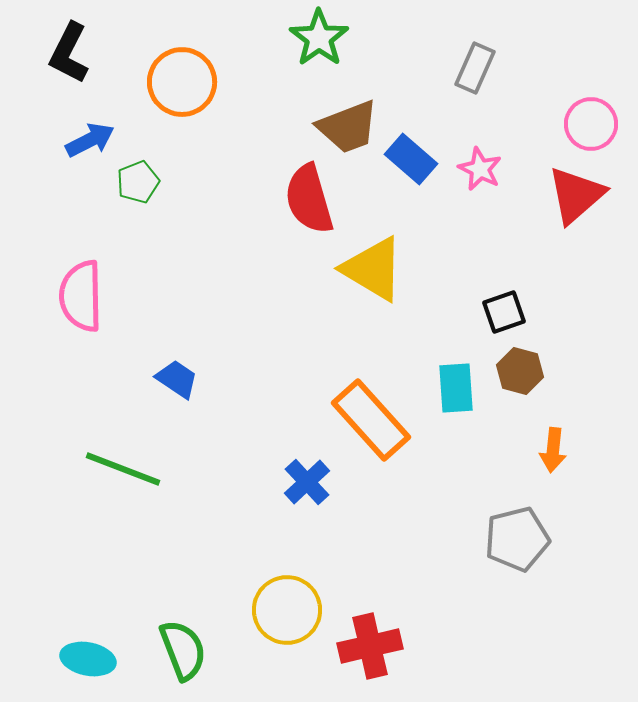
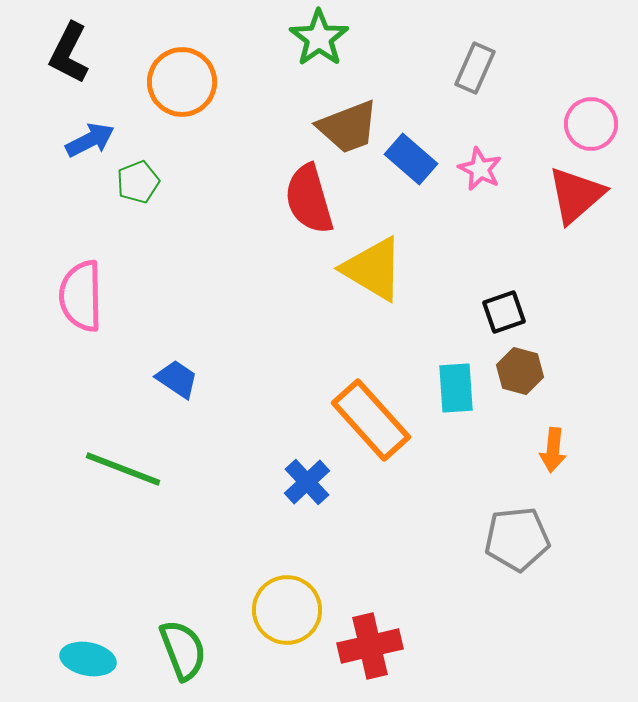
gray pentagon: rotated 8 degrees clockwise
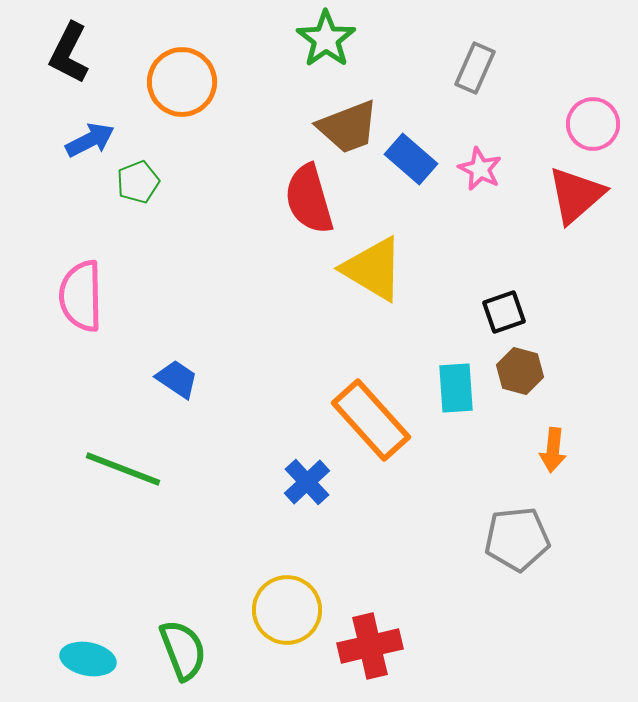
green star: moved 7 px right, 1 px down
pink circle: moved 2 px right
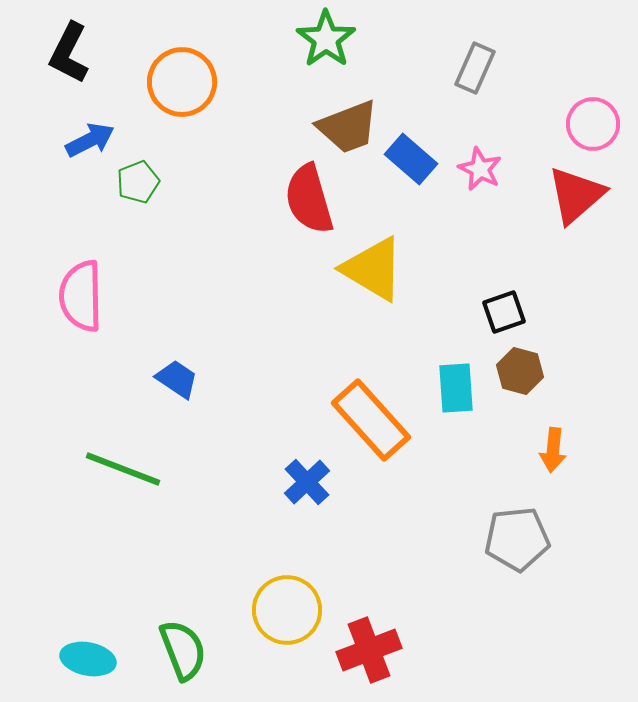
red cross: moved 1 px left, 4 px down; rotated 8 degrees counterclockwise
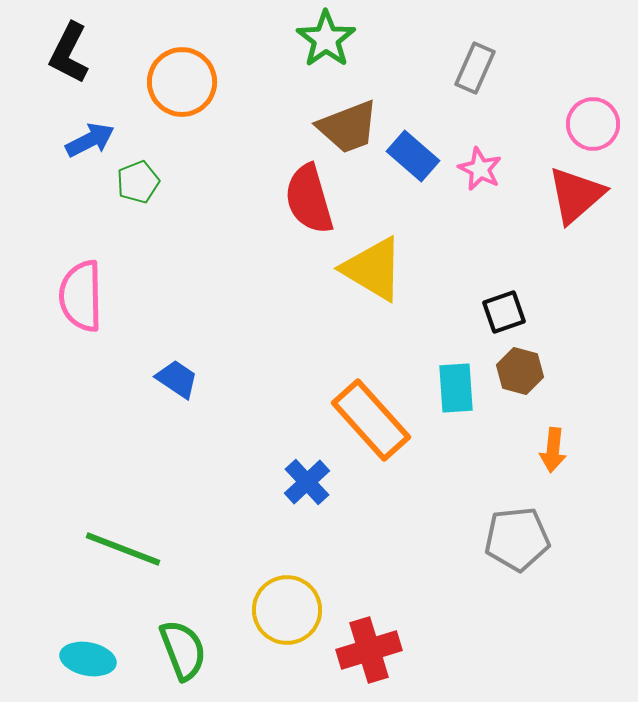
blue rectangle: moved 2 px right, 3 px up
green line: moved 80 px down
red cross: rotated 4 degrees clockwise
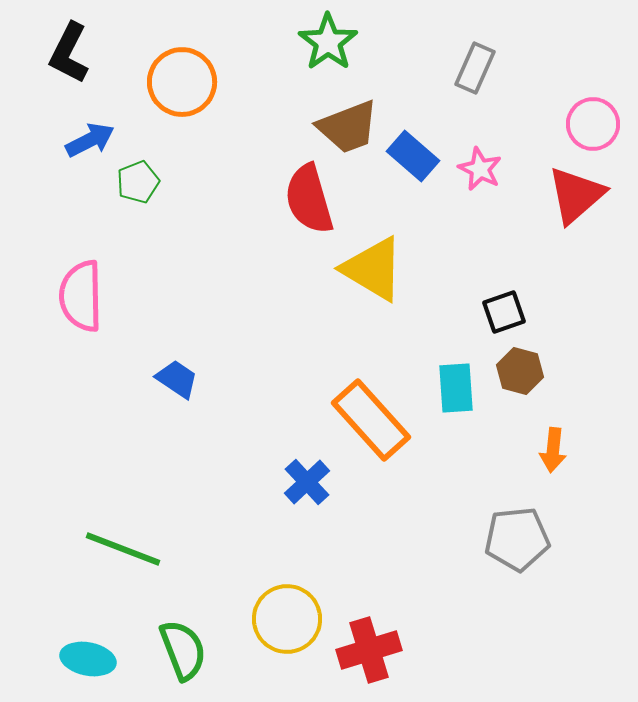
green star: moved 2 px right, 3 px down
yellow circle: moved 9 px down
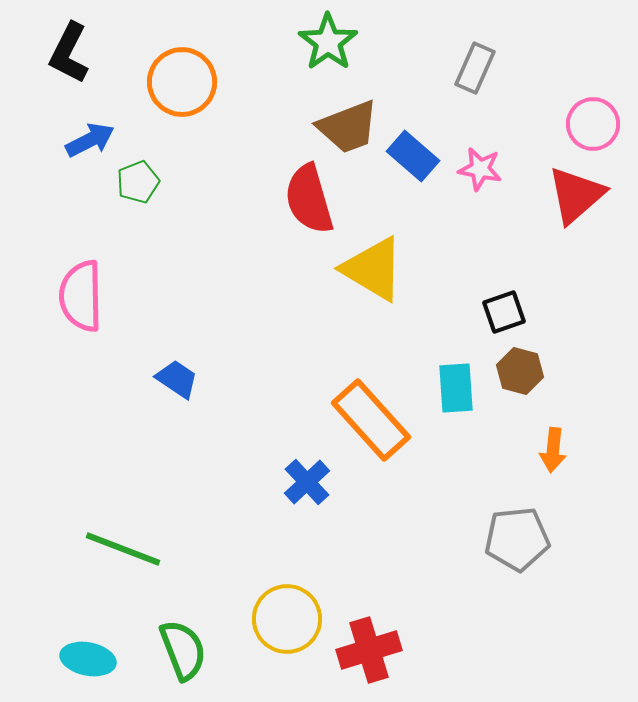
pink star: rotated 15 degrees counterclockwise
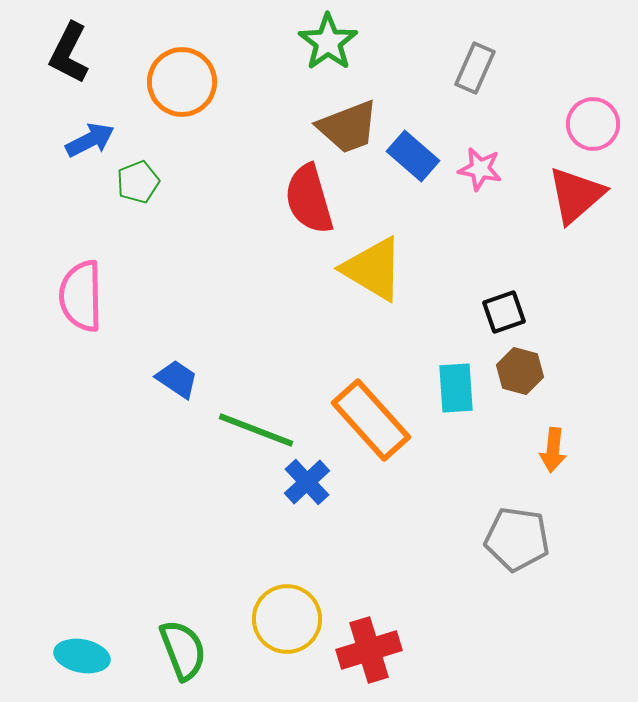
gray pentagon: rotated 14 degrees clockwise
green line: moved 133 px right, 119 px up
cyan ellipse: moved 6 px left, 3 px up
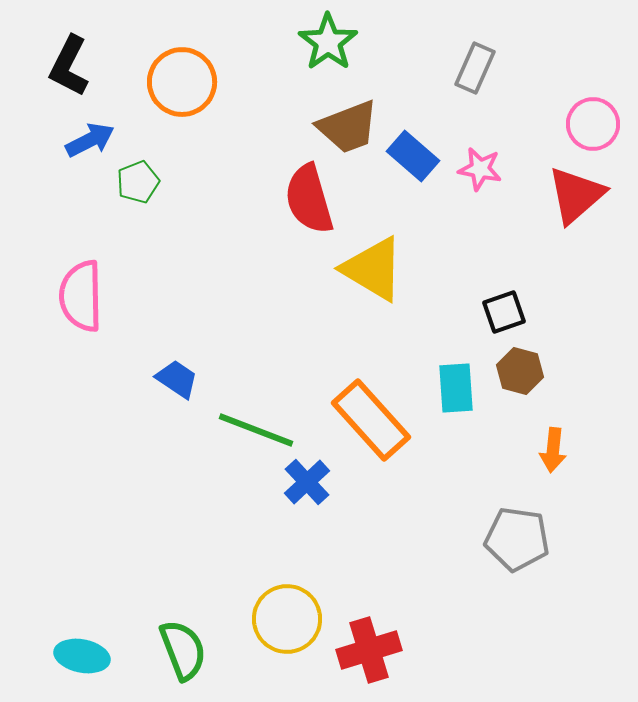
black L-shape: moved 13 px down
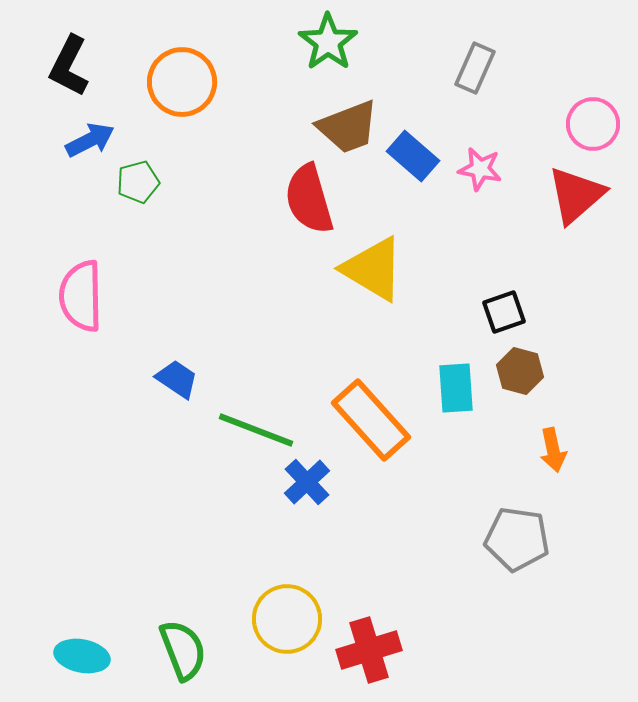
green pentagon: rotated 6 degrees clockwise
orange arrow: rotated 18 degrees counterclockwise
